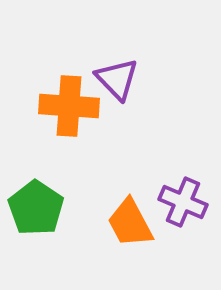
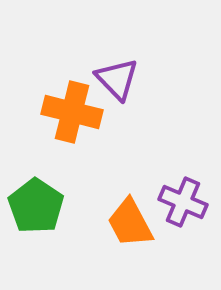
orange cross: moved 3 px right, 6 px down; rotated 10 degrees clockwise
green pentagon: moved 2 px up
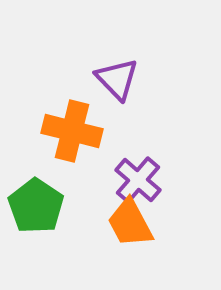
orange cross: moved 19 px down
purple cross: moved 45 px left, 22 px up; rotated 18 degrees clockwise
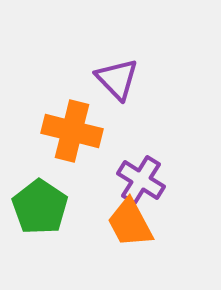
purple cross: moved 3 px right; rotated 9 degrees counterclockwise
green pentagon: moved 4 px right, 1 px down
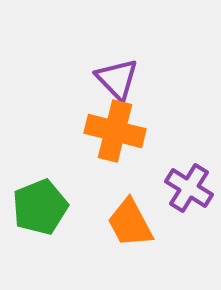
orange cross: moved 43 px right
purple cross: moved 48 px right, 8 px down
green pentagon: rotated 16 degrees clockwise
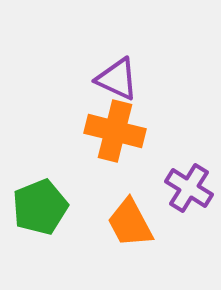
purple triangle: rotated 21 degrees counterclockwise
